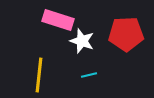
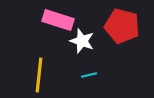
red pentagon: moved 4 px left, 8 px up; rotated 16 degrees clockwise
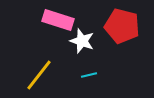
yellow line: rotated 32 degrees clockwise
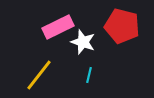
pink rectangle: moved 7 px down; rotated 44 degrees counterclockwise
white star: moved 1 px right, 1 px down
cyan line: rotated 63 degrees counterclockwise
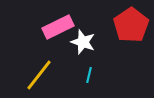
red pentagon: moved 9 px right, 1 px up; rotated 24 degrees clockwise
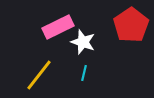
cyan line: moved 5 px left, 2 px up
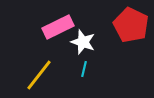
red pentagon: rotated 12 degrees counterclockwise
cyan line: moved 4 px up
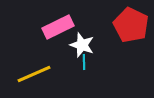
white star: moved 1 px left, 3 px down
cyan line: moved 7 px up; rotated 14 degrees counterclockwise
yellow line: moved 5 px left, 1 px up; rotated 28 degrees clockwise
